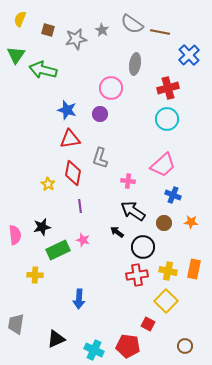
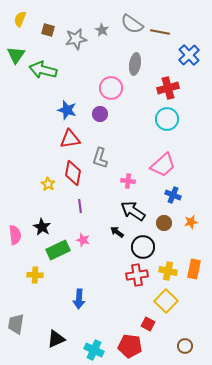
orange star at (191, 222): rotated 16 degrees counterclockwise
black star at (42, 227): rotated 30 degrees counterclockwise
red pentagon at (128, 346): moved 2 px right
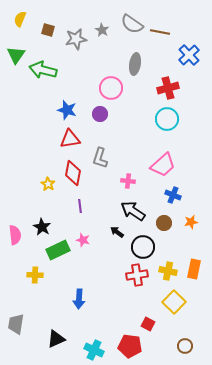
yellow square at (166, 301): moved 8 px right, 1 px down
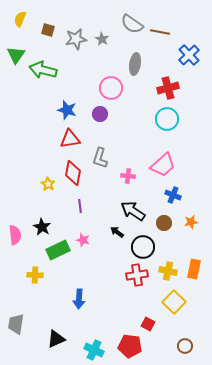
gray star at (102, 30): moved 9 px down
pink cross at (128, 181): moved 5 px up
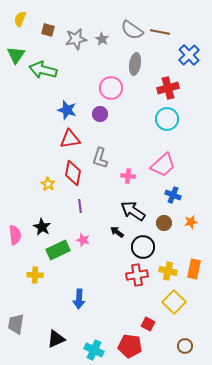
gray semicircle at (132, 24): moved 6 px down
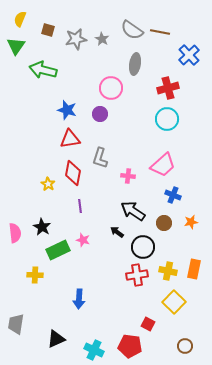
green triangle at (16, 55): moved 9 px up
pink semicircle at (15, 235): moved 2 px up
